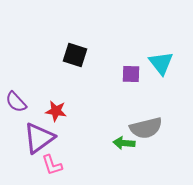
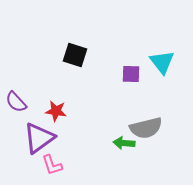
cyan triangle: moved 1 px right, 1 px up
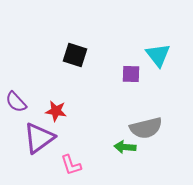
cyan triangle: moved 4 px left, 7 px up
green arrow: moved 1 px right, 4 px down
pink L-shape: moved 19 px right
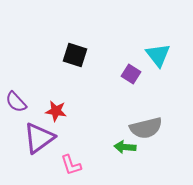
purple square: rotated 30 degrees clockwise
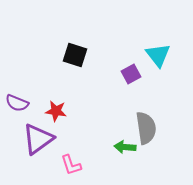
purple square: rotated 30 degrees clockwise
purple semicircle: moved 1 px right, 1 px down; rotated 25 degrees counterclockwise
gray semicircle: rotated 84 degrees counterclockwise
purple triangle: moved 1 px left, 1 px down
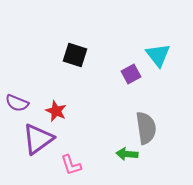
red star: rotated 15 degrees clockwise
green arrow: moved 2 px right, 7 px down
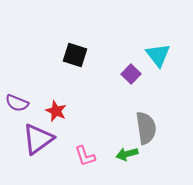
purple square: rotated 18 degrees counterclockwise
green arrow: rotated 20 degrees counterclockwise
pink L-shape: moved 14 px right, 9 px up
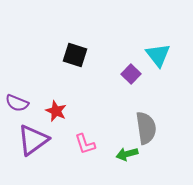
purple triangle: moved 5 px left, 1 px down
pink L-shape: moved 12 px up
